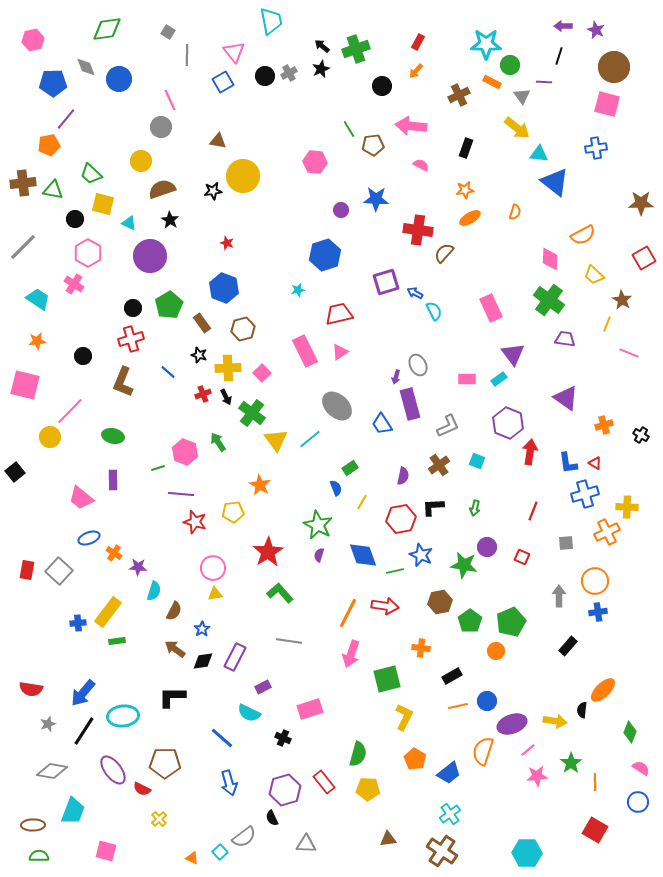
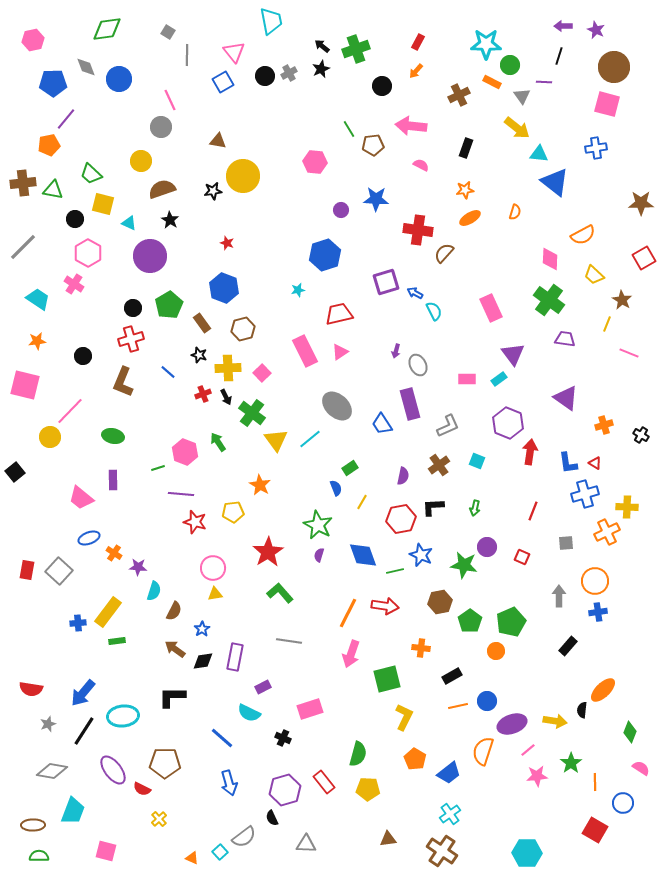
purple arrow at (396, 377): moved 26 px up
purple rectangle at (235, 657): rotated 16 degrees counterclockwise
blue circle at (638, 802): moved 15 px left, 1 px down
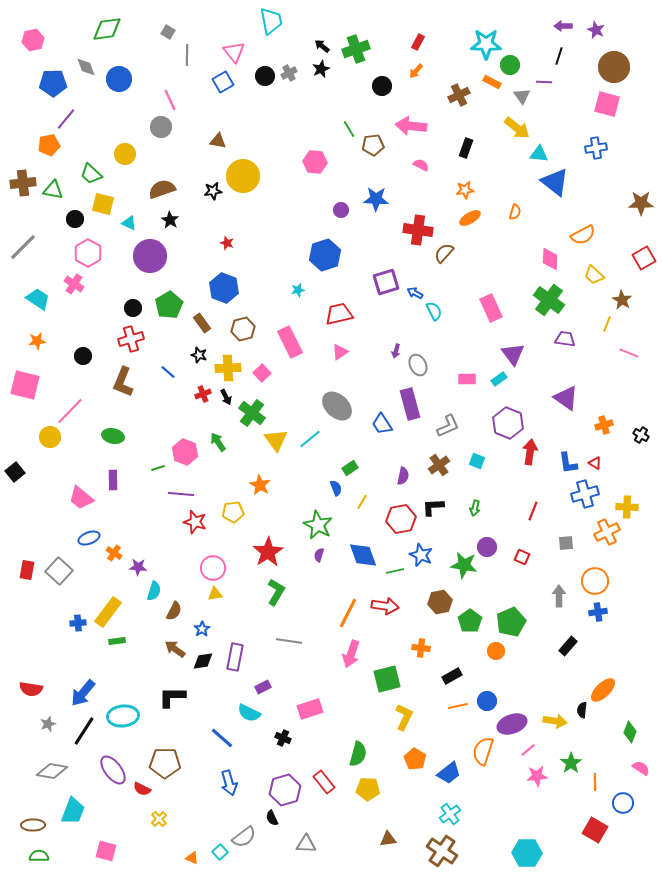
yellow circle at (141, 161): moved 16 px left, 7 px up
pink rectangle at (305, 351): moved 15 px left, 9 px up
green L-shape at (280, 593): moved 4 px left, 1 px up; rotated 72 degrees clockwise
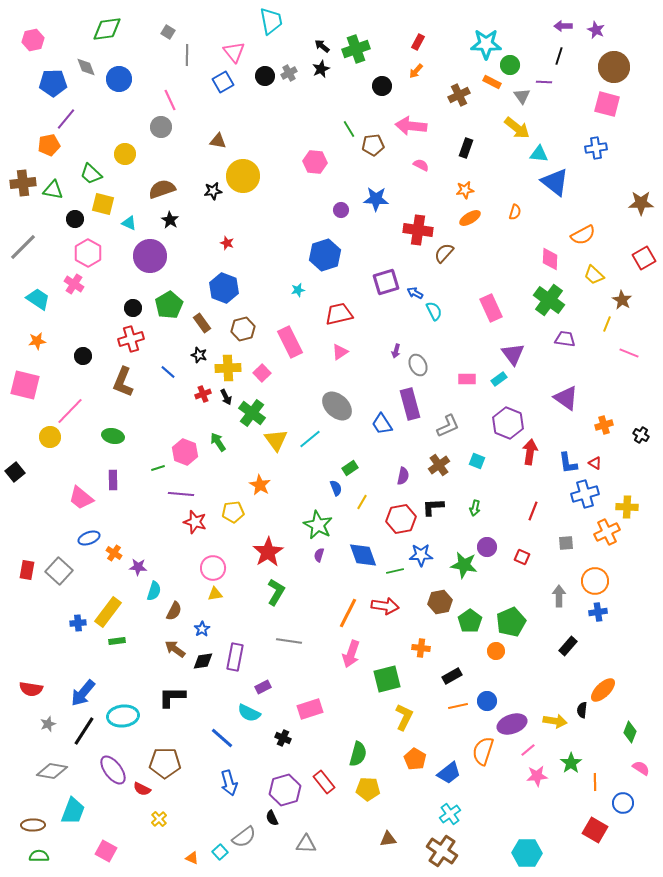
blue star at (421, 555): rotated 25 degrees counterclockwise
pink square at (106, 851): rotated 15 degrees clockwise
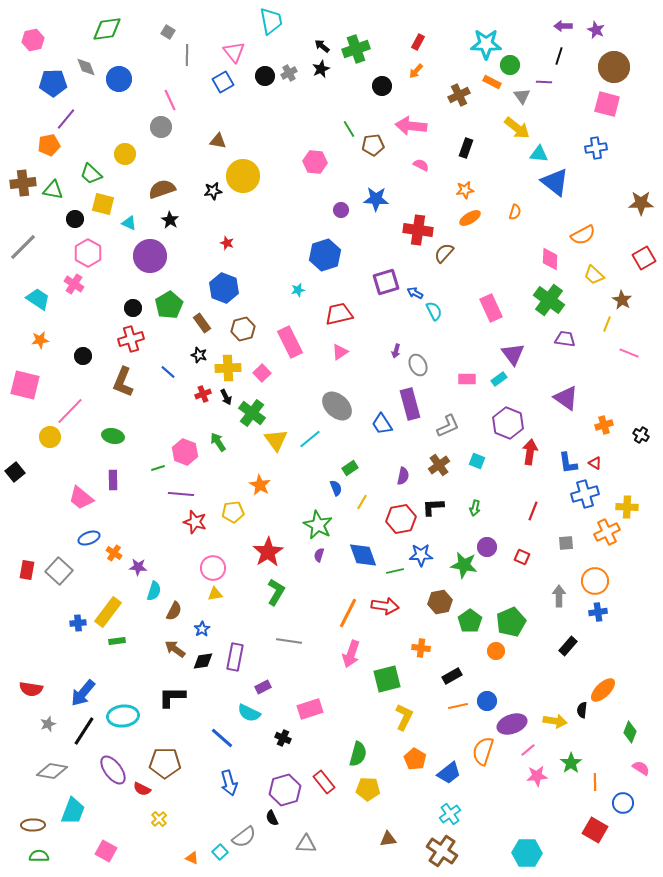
orange star at (37, 341): moved 3 px right, 1 px up
